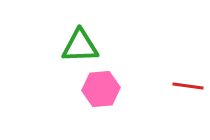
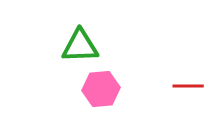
red line: rotated 8 degrees counterclockwise
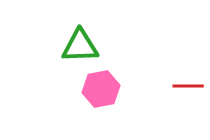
pink hexagon: rotated 6 degrees counterclockwise
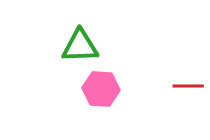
pink hexagon: rotated 15 degrees clockwise
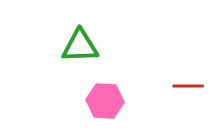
pink hexagon: moved 4 px right, 12 px down
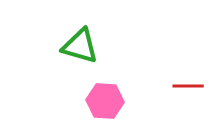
green triangle: rotated 18 degrees clockwise
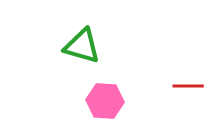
green triangle: moved 2 px right
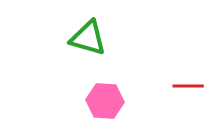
green triangle: moved 6 px right, 8 px up
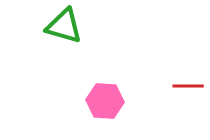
green triangle: moved 24 px left, 12 px up
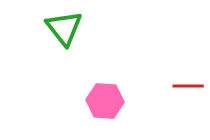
green triangle: moved 2 px down; rotated 36 degrees clockwise
